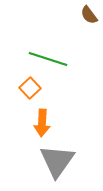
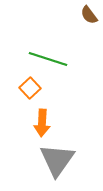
gray triangle: moved 1 px up
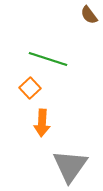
gray triangle: moved 13 px right, 6 px down
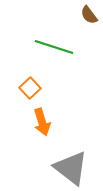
green line: moved 6 px right, 12 px up
orange arrow: moved 1 px up; rotated 20 degrees counterclockwise
gray triangle: moved 1 px right, 2 px down; rotated 27 degrees counterclockwise
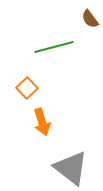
brown semicircle: moved 1 px right, 4 px down
green line: rotated 33 degrees counterclockwise
orange square: moved 3 px left
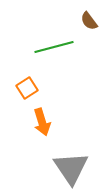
brown semicircle: moved 1 px left, 2 px down
orange square: rotated 10 degrees clockwise
gray triangle: rotated 18 degrees clockwise
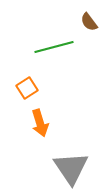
brown semicircle: moved 1 px down
orange arrow: moved 2 px left, 1 px down
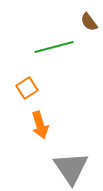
orange arrow: moved 2 px down
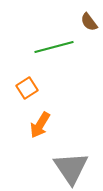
orange arrow: rotated 48 degrees clockwise
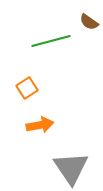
brown semicircle: rotated 18 degrees counterclockwise
green line: moved 3 px left, 6 px up
orange arrow: rotated 132 degrees counterclockwise
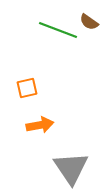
green line: moved 7 px right, 11 px up; rotated 36 degrees clockwise
orange square: rotated 20 degrees clockwise
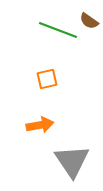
brown semicircle: moved 1 px up
orange square: moved 20 px right, 9 px up
gray triangle: moved 1 px right, 7 px up
